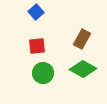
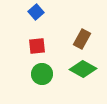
green circle: moved 1 px left, 1 px down
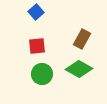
green diamond: moved 4 px left
